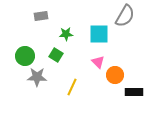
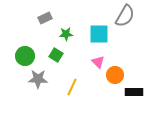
gray rectangle: moved 4 px right, 2 px down; rotated 16 degrees counterclockwise
gray star: moved 1 px right, 2 px down
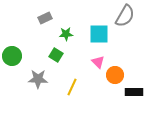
green circle: moved 13 px left
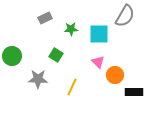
green star: moved 5 px right, 5 px up
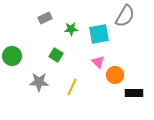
cyan square: rotated 10 degrees counterclockwise
gray star: moved 1 px right, 3 px down
black rectangle: moved 1 px down
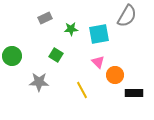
gray semicircle: moved 2 px right
yellow line: moved 10 px right, 3 px down; rotated 54 degrees counterclockwise
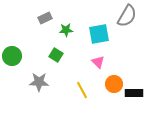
green star: moved 5 px left, 1 px down
orange circle: moved 1 px left, 9 px down
